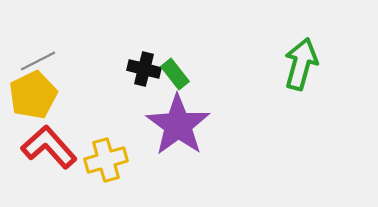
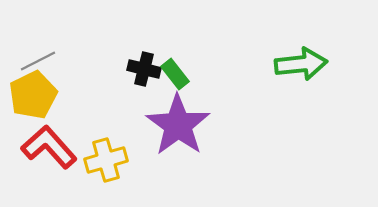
green arrow: rotated 69 degrees clockwise
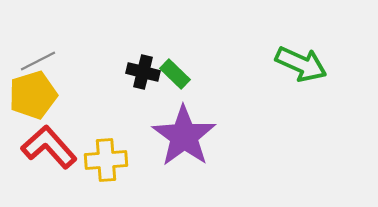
green arrow: rotated 30 degrees clockwise
black cross: moved 1 px left, 3 px down
green rectangle: rotated 8 degrees counterclockwise
yellow pentagon: rotated 9 degrees clockwise
purple star: moved 6 px right, 11 px down
yellow cross: rotated 12 degrees clockwise
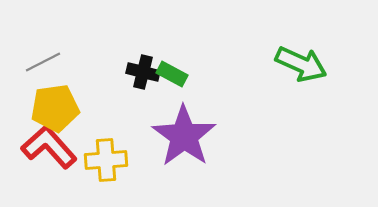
gray line: moved 5 px right, 1 px down
green rectangle: moved 3 px left; rotated 16 degrees counterclockwise
yellow pentagon: moved 22 px right, 13 px down; rotated 9 degrees clockwise
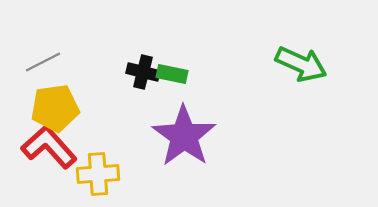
green rectangle: rotated 16 degrees counterclockwise
yellow cross: moved 8 px left, 14 px down
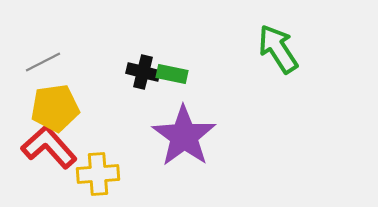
green arrow: moved 23 px left, 15 px up; rotated 147 degrees counterclockwise
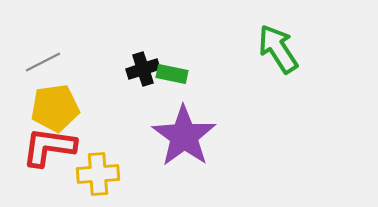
black cross: moved 3 px up; rotated 32 degrees counterclockwise
red L-shape: rotated 40 degrees counterclockwise
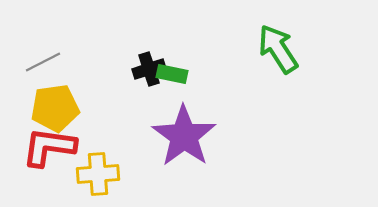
black cross: moved 6 px right
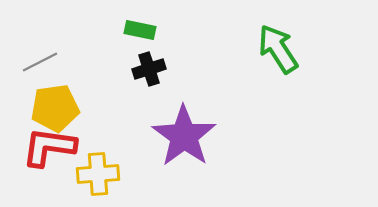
gray line: moved 3 px left
green rectangle: moved 32 px left, 44 px up
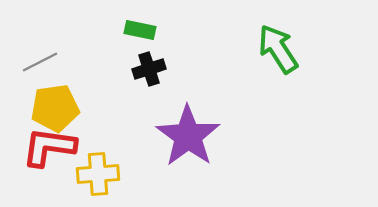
purple star: moved 4 px right
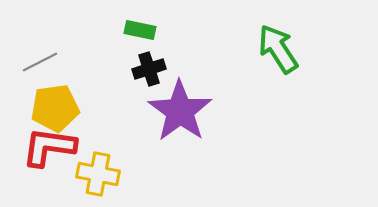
purple star: moved 8 px left, 25 px up
yellow cross: rotated 15 degrees clockwise
